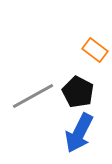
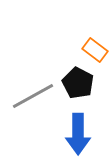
black pentagon: moved 9 px up
blue arrow: moved 1 px left, 1 px down; rotated 27 degrees counterclockwise
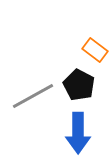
black pentagon: moved 1 px right, 2 px down
blue arrow: moved 1 px up
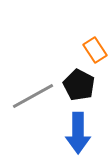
orange rectangle: rotated 20 degrees clockwise
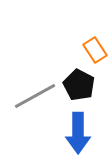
gray line: moved 2 px right
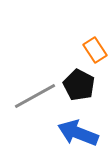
blue arrow: rotated 111 degrees clockwise
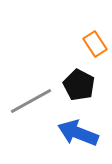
orange rectangle: moved 6 px up
gray line: moved 4 px left, 5 px down
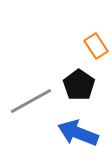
orange rectangle: moved 1 px right, 2 px down
black pentagon: rotated 8 degrees clockwise
